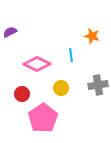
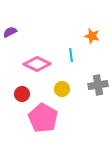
yellow circle: moved 1 px right, 1 px down
pink pentagon: rotated 8 degrees counterclockwise
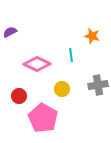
red circle: moved 3 px left, 2 px down
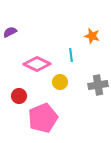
yellow circle: moved 2 px left, 7 px up
pink pentagon: rotated 20 degrees clockwise
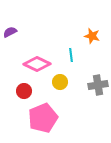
red circle: moved 5 px right, 5 px up
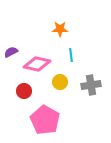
purple semicircle: moved 1 px right, 20 px down
orange star: moved 32 px left, 7 px up; rotated 14 degrees counterclockwise
pink diamond: rotated 12 degrees counterclockwise
gray cross: moved 7 px left
pink pentagon: moved 2 px right, 2 px down; rotated 20 degrees counterclockwise
